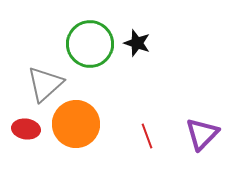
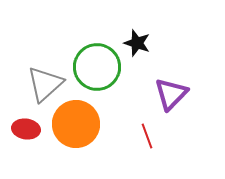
green circle: moved 7 px right, 23 px down
purple triangle: moved 31 px left, 40 px up
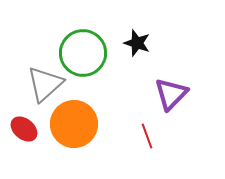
green circle: moved 14 px left, 14 px up
orange circle: moved 2 px left
red ellipse: moved 2 px left; rotated 32 degrees clockwise
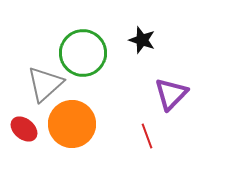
black star: moved 5 px right, 3 px up
orange circle: moved 2 px left
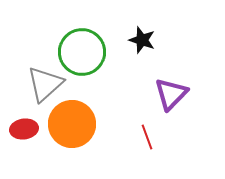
green circle: moved 1 px left, 1 px up
red ellipse: rotated 48 degrees counterclockwise
red line: moved 1 px down
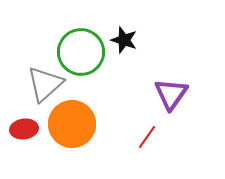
black star: moved 18 px left
green circle: moved 1 px left
purple triangle: rotated 9 degrees counterclockwise
red line: rotated 55 degrees clockwise
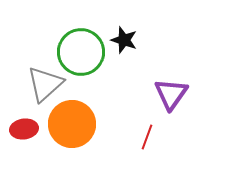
red line: rotated 15 degrees counterclockwise
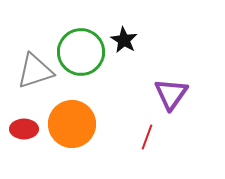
black star: rotated 12 degrees clockwise
gray triangle: moved 10 px left, 13 px up; rotated 24 degrees clockwise
red ellipse: rotated 8 degrees clockwise
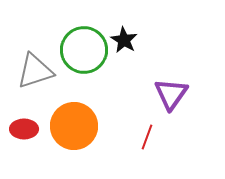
green circle: moved 3 px right, 2 px up
orange circle: moved 2 px right, 2 px down
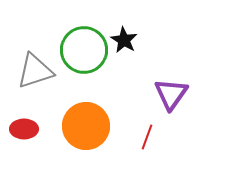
orange circle: moved 12 px right
